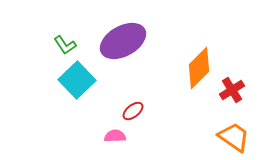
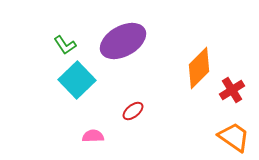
pink semicircle: moved 22 px left
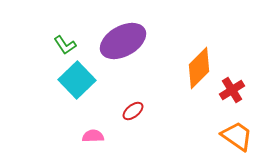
orange trapezoid: moved 3 px right, 1 px up
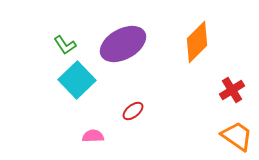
purple ellipse: moved 3 px down
orange diamond: moved 2 px left, 26 px up
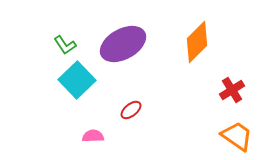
red ellipse: moved 2 px left, 1 px up
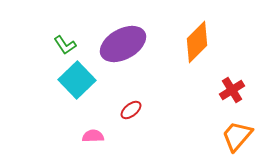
orange trapezoid: rotated 84 degrees counterclockwise
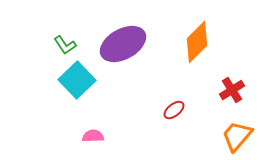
red ellipse: moved 43 px right
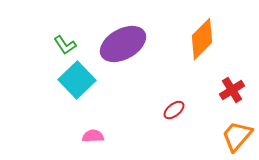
orange diamond: moved 5 px right, 3 px up
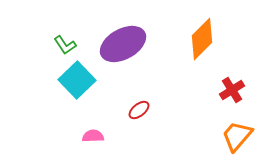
red ellipse: moved 35 px left
